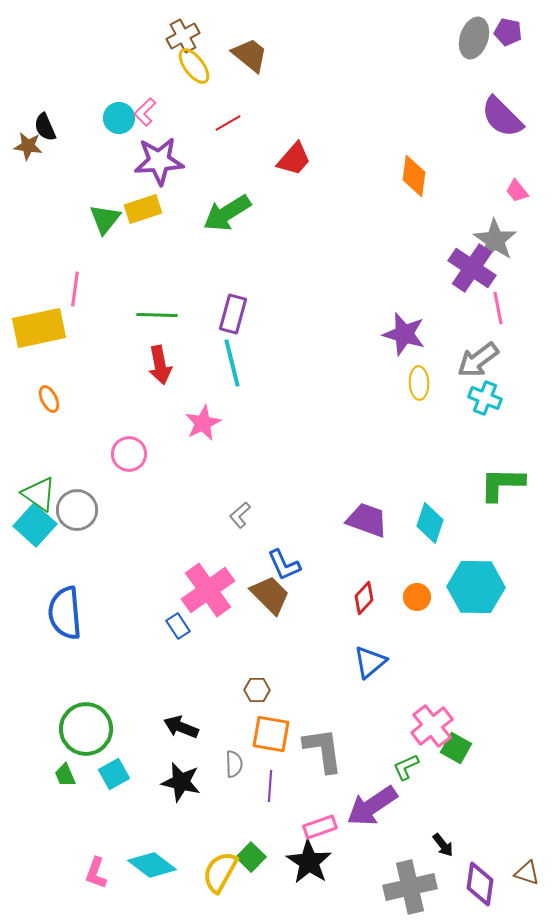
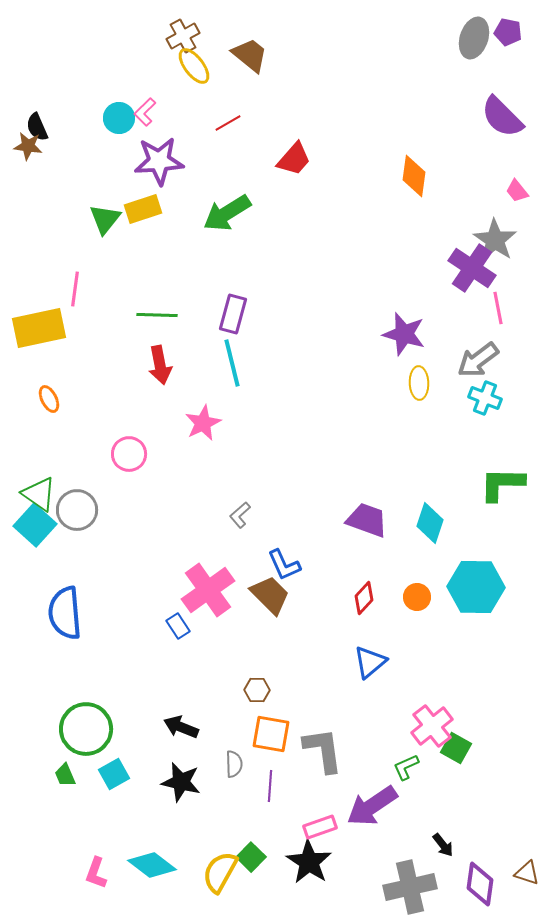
black semicircle at (45, 127): moved 8 px left
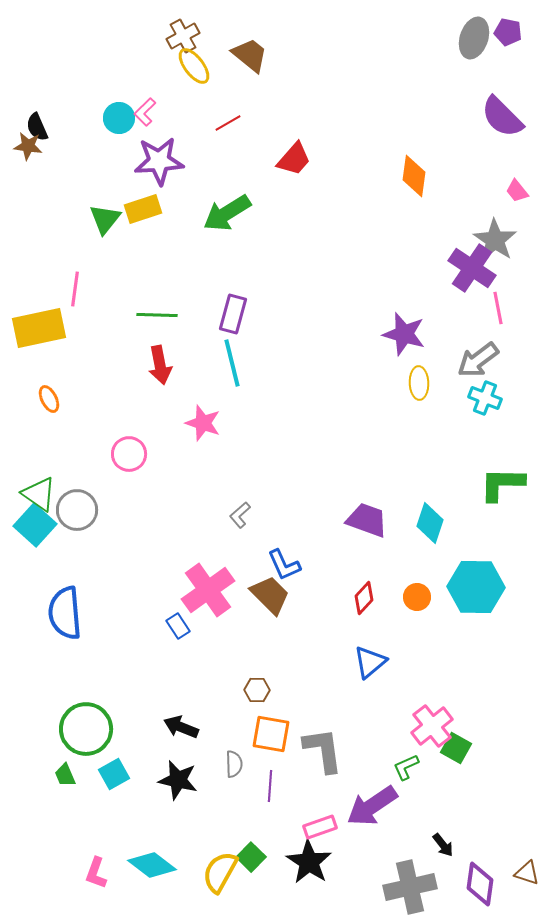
pink star at (203, 423): rotated 27 degrees counterclockwise
black star at (181, 782): moved 3 px left, 2 px up
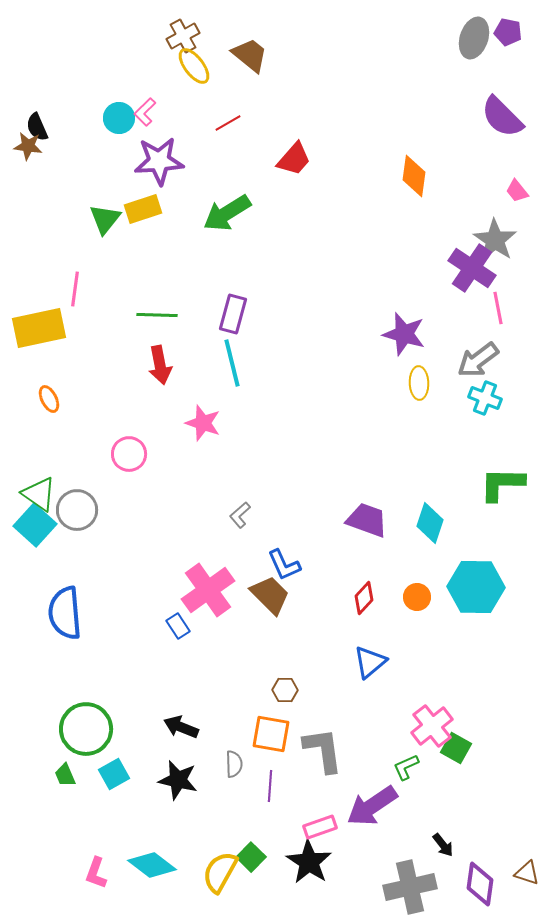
brown hexagon at (257, 690): moved 28 px right
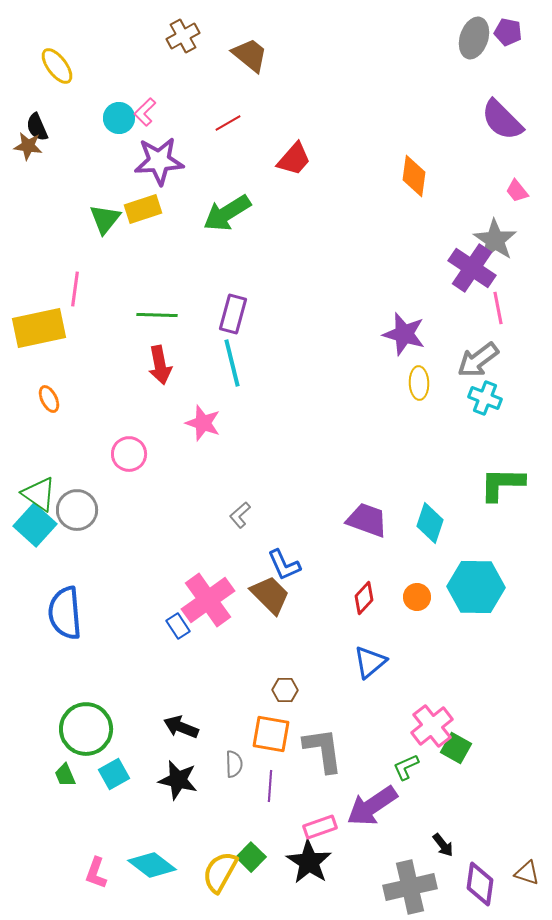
yellow ellipse at (194, 66): moved 137 px left
purple semicircle at (502, 117): moved 3 px down
pink cross at (208, 590): moved 10 px down
